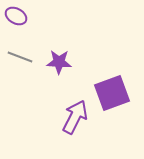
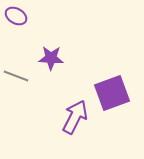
gray line: moved 4 px left, 19 px down
purple star: moved 8 px left, 4 px up
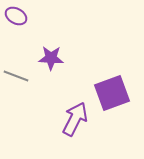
purple arrow: moved 2 px down
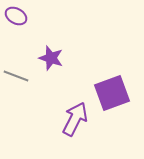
purple star: rotated 15 degrees clockwise
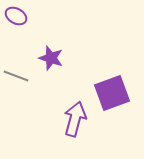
purple arrow: rotated 12 degrees counterclockwise
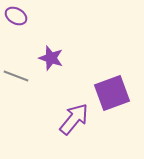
purple arrow: moved 1 px left; rotated 24 degrees clockwise
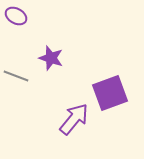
purple square: moved 2 px left
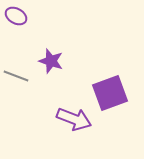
purple star: moved 3 px down
purple arrow: rotated 72 degrees clockwise
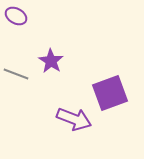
purple star: rotated 15 degrees clockwise
gray line: moved 2 px up
